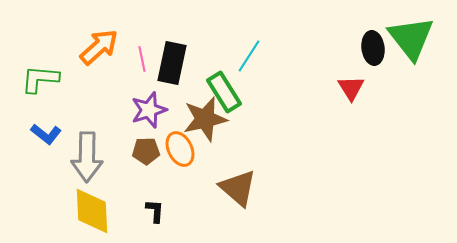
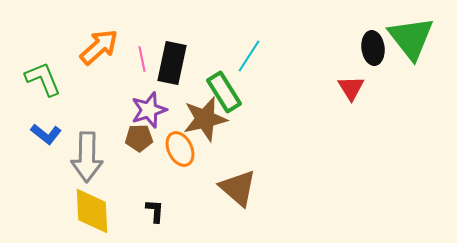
green L-shape: moved 3 px right; rotated 63 degrees clockwise
brown pentagon: moved 7 px left, 13 px up
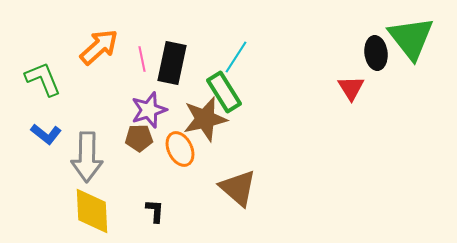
black ellipse: moved 3 px right, 5 px down
cyan line: moved 13 px left, 1 px down
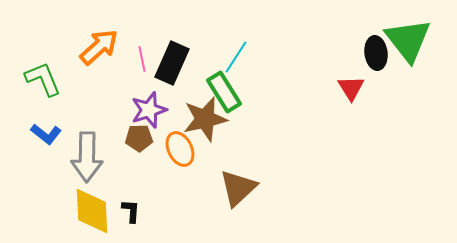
green triangle: moved 3 px left, 2 px down
black rectangle: rotated 12 degrees clockwise
brown triangle: rotated 36 degrees clockwise
black L-shape: moved 24 px left
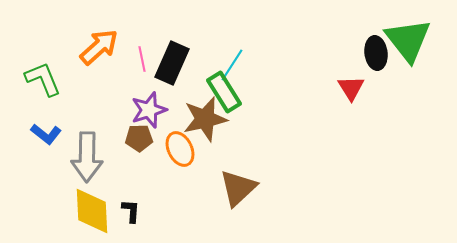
cyan line: moved 4 px left, 8 px down
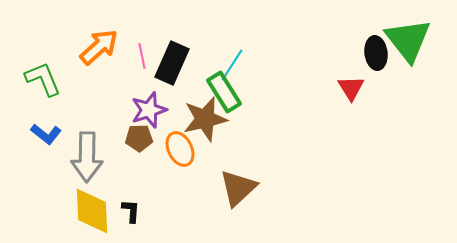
pink line: moved 3 px up
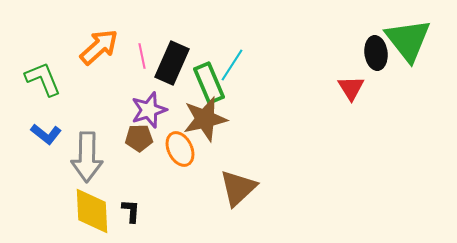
green rectangle: moved 15 px left, 9 px up; rotated 9 degrees clockwise
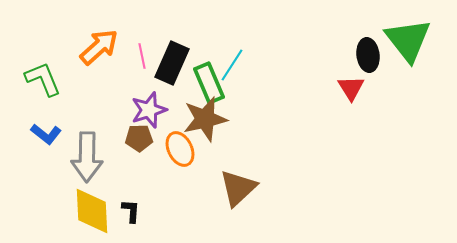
black ellipse: moved 8 px left, 2 px down
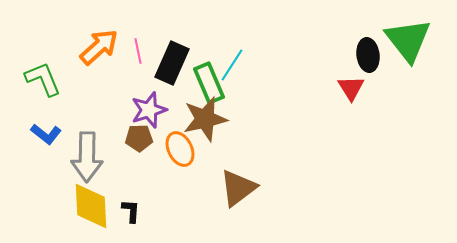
pink line: moved 4 px left, 5 px up
brown triangle: rotated 6 degrees clockwise
yellow diamond: moved 1 px left, 5 px up
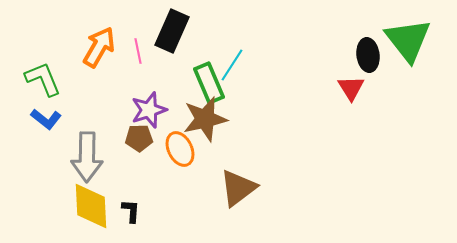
orange arrow: rotated 18 degrees counterclockwise
black rectangle: moved 32 px up
blue L-shape: moved 15 px up
